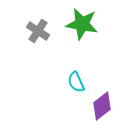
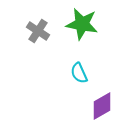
cyan semicircle: moved 3 px right, 9 px up
purple diamond: rotated 8 degrees clockwise
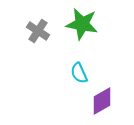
purple diamond: moved 5 px up
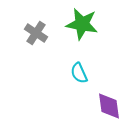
gray cross: moved 2 px left, 2 px down
purple diamond: moved 7 px right, 5 px down; rotated 68 degrees counterclockwise
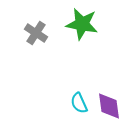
cyan semicircle: moved 30 px down
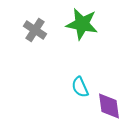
gray cross: moved 1 px left, 3 px up
cyan semicircle: moved 1 px right, 16 px up
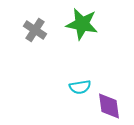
cyan semicircle: rotated 75 degrees counterclockwise
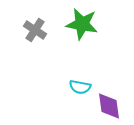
cyan semicircle: rotated 20 degrees clockwise
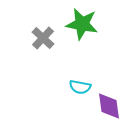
gray cross: moved 8 px right, 8 px down; rotated 10 degrees clockwise
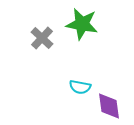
gray cross: moved 1 px left
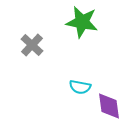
green star: moved 2 px up
gray cross: moved 10 px left, 7 px down
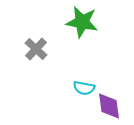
gray cross: moved 4 px right, 4 px down
cyan semicircle: moved 4 px right, 1 px down
